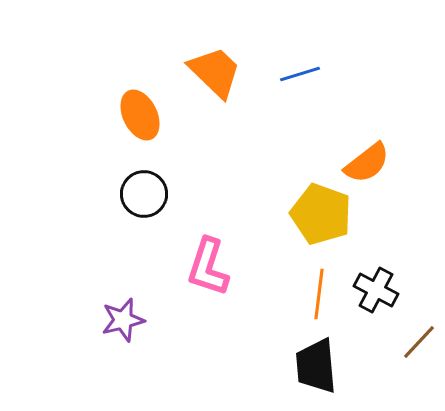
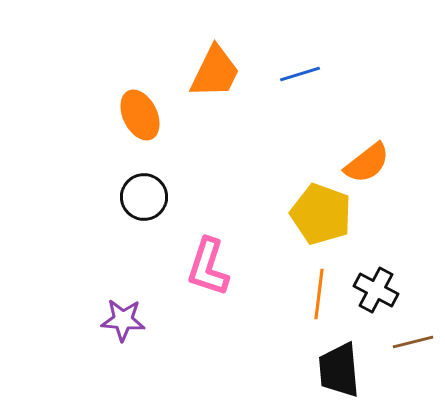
orange trapezoid: rotated 72 degrees clockwise
black circle: moved 3 px down
purple star: rotated 18 degrees clockwise
brown line: moved 6 px left; rotated 33 degrees clockwise
black trapezoid: moved 23 px right, 4 px down
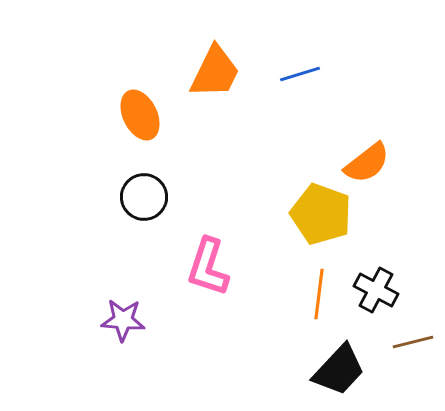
black trapezoid: rotated 132 degrees counterclockwise
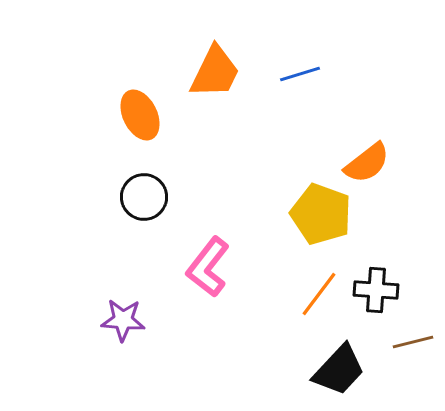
pink L-shape: rotated 20 degrees clockwise
black cross: rotated 24 degrees counterclockwise
orange line: rotated 30 degrees clockwise
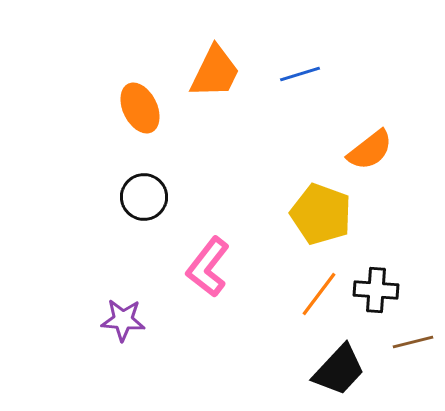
orange ellipse: moved 7 px up
orange semicircle: moved 3 px right, 13 px up
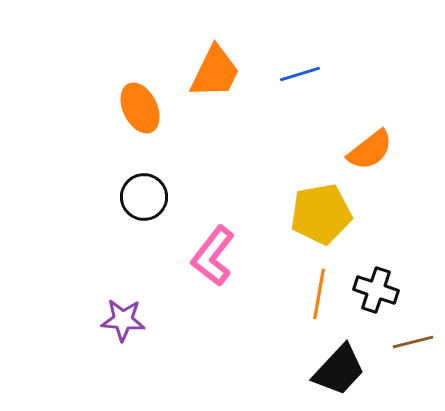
yellow pentagon: rotated 30 degrees counterclockwise
pink L-shape: moved 5 px right, 11 px up
black cross: rotated 15 degrees clockwise
orange line: rotated 27 degrees counterclockwise
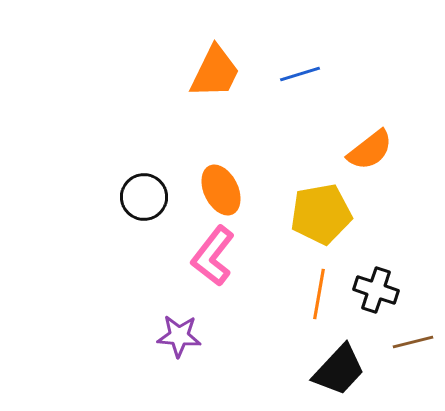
orange ellipse: moved 81 px right, 82 px down
purple star: moved 56 px right, 16 px down
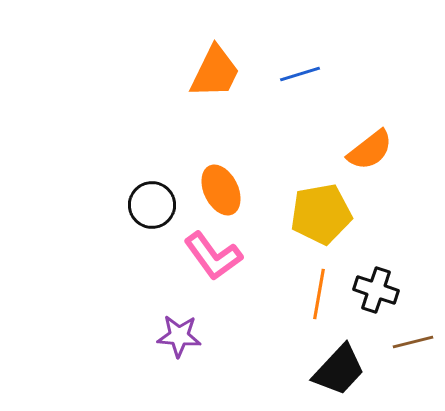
black circle: moved 8 px right, 8 px down
pink L-shape: rotated 74 degrees counterclockwise
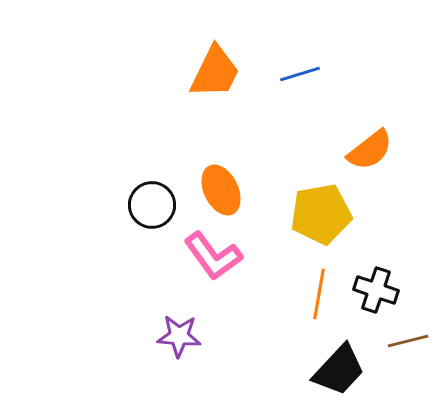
brown line: moved 5 px left, 1 px up
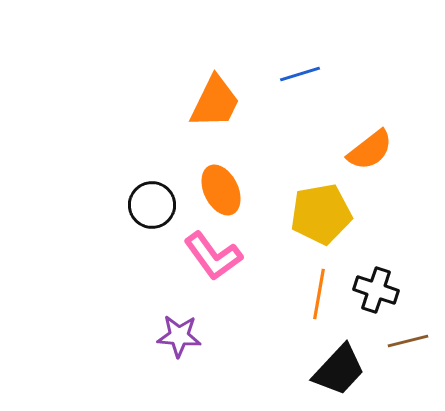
orange trapezoid: moved 30 px down
